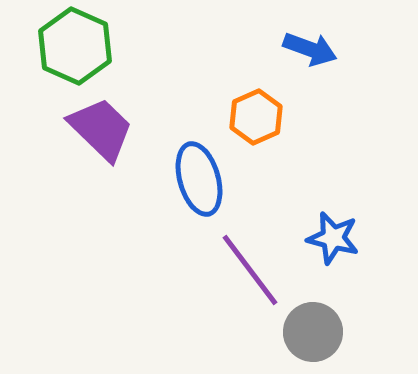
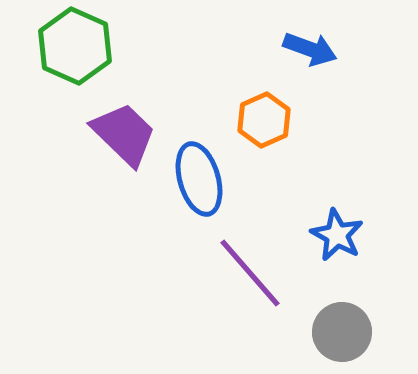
orange hexagon: moved 8 px right, 3 px down
purple trapezoid: moved 23 px right, 5 px down
blue star: moved 4 px right, 3 px up; rotated 14 degrees clockwise
purple line: moved 3 px down; rotated 4 degrees counterclockwise
gray circle: moved 29 px right
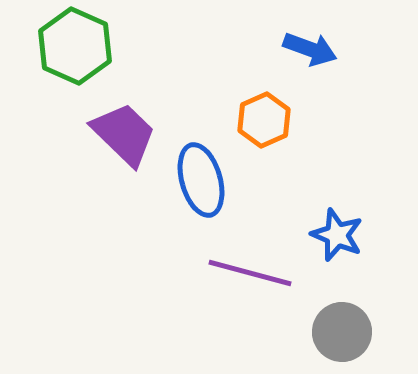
blue ellipse: moved 2 px right, 1 px down
blue star: rotated 6 degrees counterclockwise
purple line: rotated 34 degrees counterclockwise
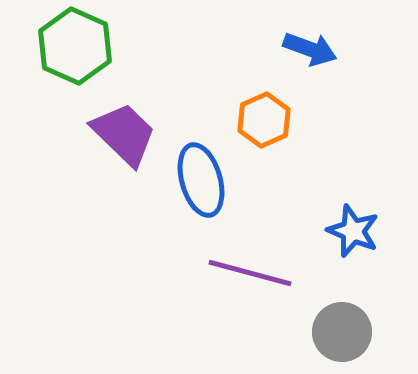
blue star: moved 16 px right, 4 px up
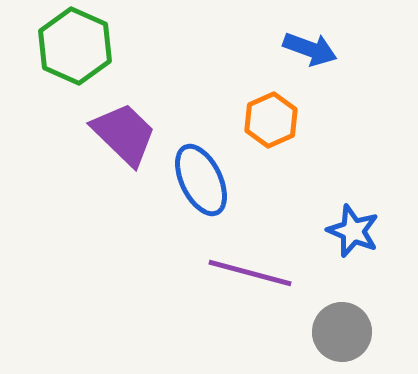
orange hexagon: moved 7 px right
blue ellipse: rotated 10 degrees counterclockwise
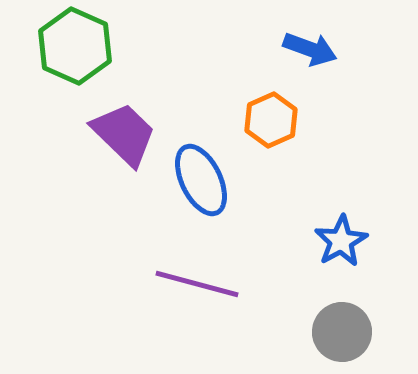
blue star: moved 12 px left, 10 px down; rotated 20 degrees clockwise
purple line: moved 53 px left, 11 px down
